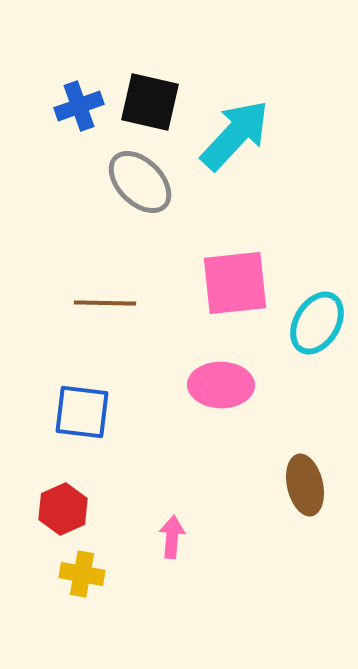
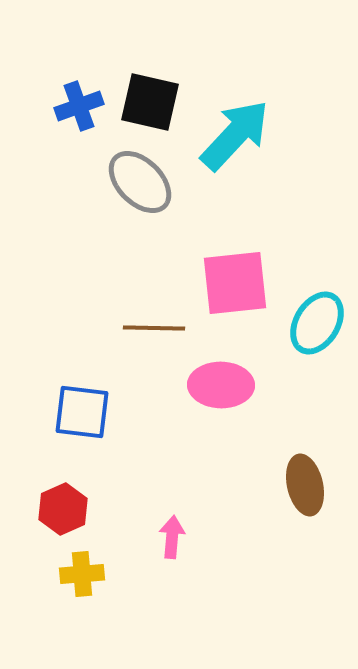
brown line: moved 49 px right, 25 px down
yellow cross: rotated 15 degrees counterclockwise
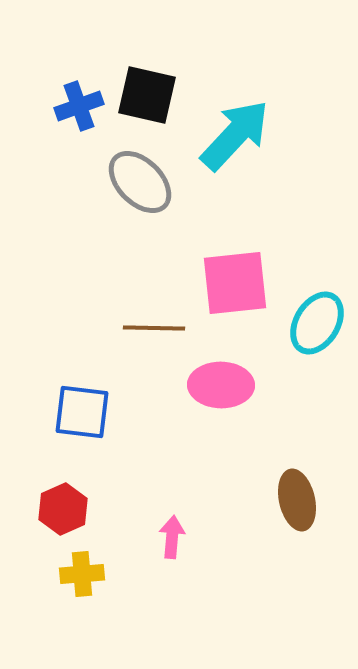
black square: moved 3 px left, 7 px up
brown ellipse: moved 8 px left, 15 px down
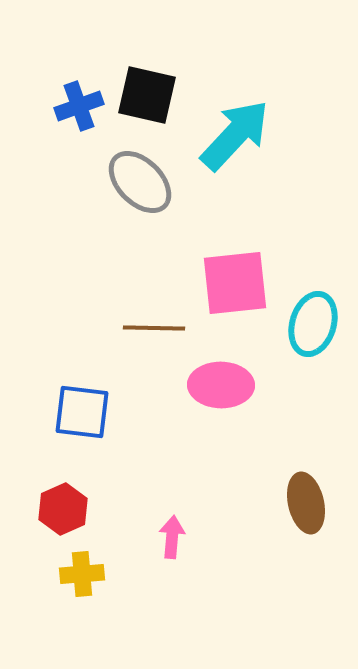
cyan ellipse: moved 4 px left, 1 px down; rotated 14 degrees counterclockwise
brown ellipse: moved 9 px right, 3 px down
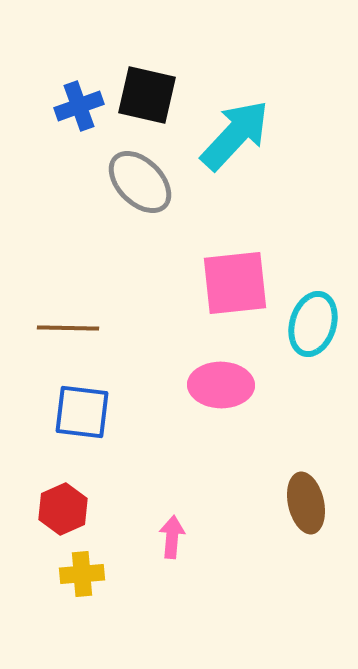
brown line: moved 86 px left
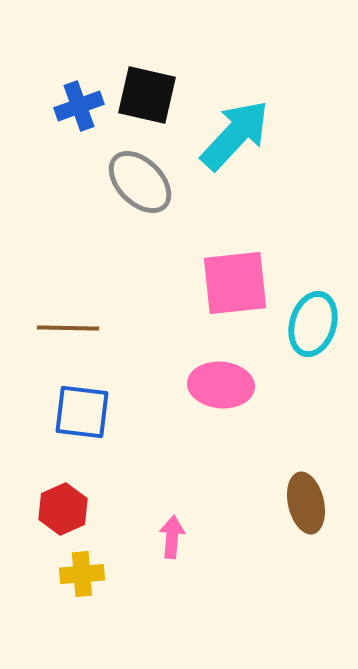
pink ellipse: rotated 4 degrees clockwise
